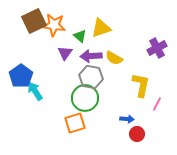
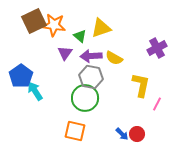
blue arrow: moved 5 px left, 15 px down; rotated 40 degrees clockwise
orange square: moved 8 px down; rotated 30 degrees clockwise
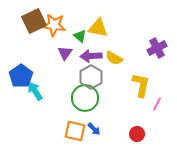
yellow triangle: moved 3 px left; rotated 30 degrees clockwise
gray hexagon: rotated 20 degrees clockwise
blue arrow: moved 28 px left, 5 px up
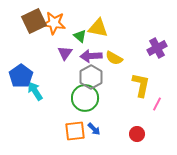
orange star: moved 2 px up
orange square: rotated 20 degrees counterclockwise
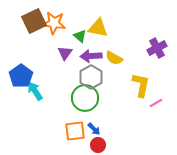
pink line: moved 1 px left, 1 px up; rotated 32 degrees clockwise
red circle: moved 39 px left, 11 px down
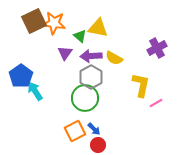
orange square: rotated 20 degrees counterclockwise
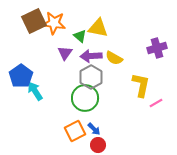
purple cross: rotated 12 degrees clockwise
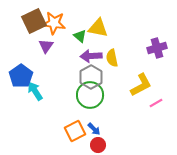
purple triangle: moved 19 px left, 7 px up
yellow semicircle: moved 2 px left; rotated 48 degrees clockwise
yellow L-shape: rotated 50 degrees clockwise
green circle: moved 5 px right, 3 px up
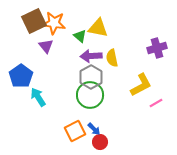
purple triangle: rotated 14 degrees counterclockwise
cyan arrow: moved 3 px right, 6 px down
red circle: moved 2 px right, 3 px up
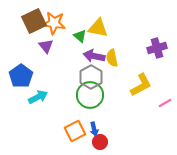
purple arrow: moved 3 px right; rotated 15 degrees clockwise
cyan arrow: rotated 96 degrees clockwise
pink line: moved 9 px right
blue arrow: rotated 32 degrees clockwise
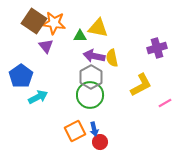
brown square: rotated 30 degrees counterclockwise
green triangle: rotated 40 degrees counterclockwise
